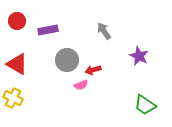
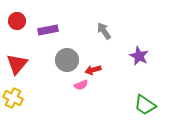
red triangle: rotated 40 degrees clockwise
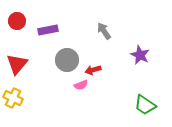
purple star: moved 1 px right, 1 px up
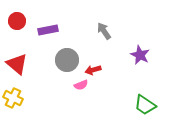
red triangle: rotated 30 degrees counterclockwise
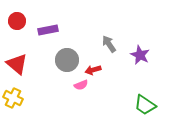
gray arrow: moved 5 px right, 13 px down
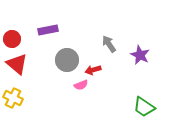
red circle: moved 5 px left, 18 px down
green trapezoid: moved 1 px left, 2 px down
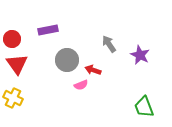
red triangle: rotated 15 degrees clockwise
red arrow: rotated 35 degrees clockwise
green trapezoid: rotated 35 degrees clockwise
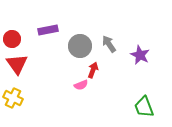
gray circle: moved 13 px right, 14 px up
red arrow: rotated 91 degrees clockwise
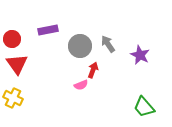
gray arrow: moved 1 px left
green trapezoid: rotated 20 degrees counterclockwise
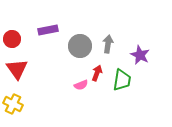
gray arrow: rotated 42 degrees clockwise
red triangle: moved 5 px down
red arrow: moved 4 px right, 3 px down
yellow cross: moved 6 px down
green trapezoid: moved 22 px left, 27 px up; rotated 130 degrees counterclockwise
